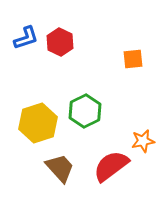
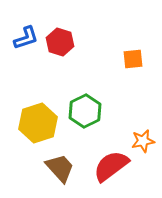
red hexagon: rotated 8 degrees counterclockwise
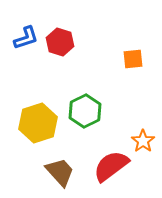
orange star: rotated 25 degrees counterclockwise
brown trapezoid: moved 4 px down
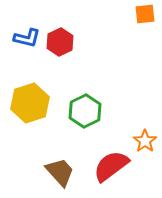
blue L-shape: moved 1 px right; rotated 32 degrees clockwise
red hexagon: rotated 16 degrees clockwise
orange square: moved 12 px right, 45 px up
yellow hexagon: moved 8 px left, 20 px up
orange star: moved 2 px right
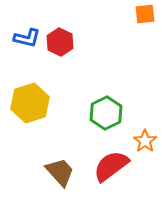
red hexagon: rotated 8 degrees counterclockwise
green hexagon: moved 21 px right, 2 px down
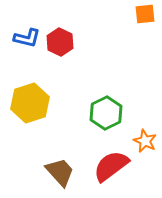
orange star: rotated 10 degrees counterclockwise
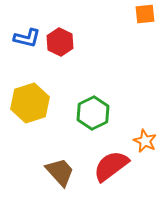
green hexagon: moved 13 px left
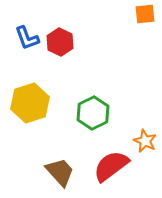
blue L-shape: rotated 56 degrees clockwise
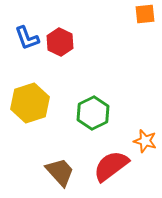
orange star: rotated 10 degrees counterclockwise
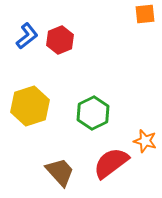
blue L-shape: moved 2 px up; rotated 108 degrees counterclockwise
red hexagon: moved 2 px up; rotated 12 degrees clockwise
yellow hexagon: moved 3 px down
red semicircle: moved 3 px up
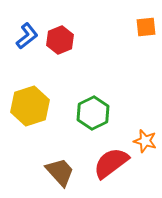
orange square: moved 1 px right, 13 px down
